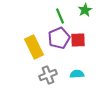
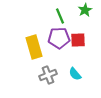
purple pentagon: rotated 20 degrees clockwise
yellow rectangle: rotated 10 degrees clockwise
cyan semicircle: moved 2 px left; rotated 128 degrees counterclockwise
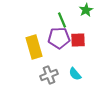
green star: moved 1 px right
green line: moved 2 px right, 4 px down
gray cross: moved 1 px right
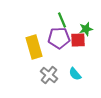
green star: moved 19 px down; rotated 16 degrees clockwise
gray cross: rotated 30 degrees counterclockwise
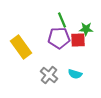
green star: rotated 16 degrees clockwise
yellow rectangle: moved 13 px left; rotated 20 degrees counterclockwise
cyan semicircle: rotated 32 degrees counterclockwise
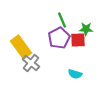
purple pentagon: rotated 25 degrees counterclockwise
gray cross: moved 18 px left, 12 px up
